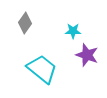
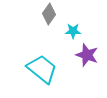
gray diamond: moved 24 px right, 9 px up
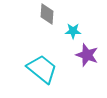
gray diamond: moved 2 px left; rotated 30 degrees counterclockwise
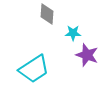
cyan star: moved 2 px down
cyan trapezoid: moved 8 px left; rotated 108 degrees clockwise
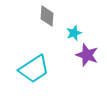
gray diamond: moved 2 px down
cyan star: moved 1 px right; rotated 21 degrees counterclockwise
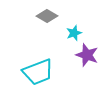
gray diamond: rotated 65 degrees counterclockwise
cyan trapezoid: moved 4 px right, 3 px down; rotated 12 degrees clockwise
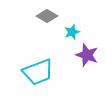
cyan star: moved 2 px left, 1 px up
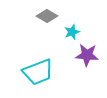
purple star: rotated 15 degrees counterclockwise
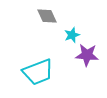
gray diamond: rotated 35 degrees clockwise
cyan star: moved 3 px down
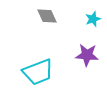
cyan star: moved 21 px right, 16 px up
